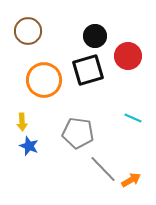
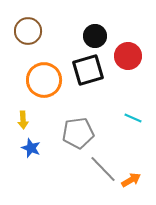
yellow arrow: moved 1 px right, 2 px up
gray pentagon: rotated 16 degrees counterclockwise
blue star: moved 2 px right, 2 px down
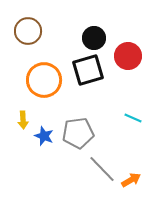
black circle: moved 1 px left, 2 px down
blue star: moved 13 px right, 12 px up
gray line: moved 1 px left
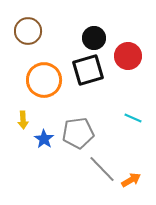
blue star: moved 3 px down; rotated 12 degrees clockwise
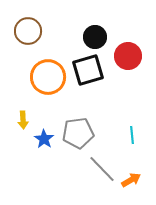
black circle: moved 1 px right, 1 px up
orange circle: moved 4 px right, 3 px up
cyan line: moved 1 px left, 17 px down; rotated 60 degrees clockwise
